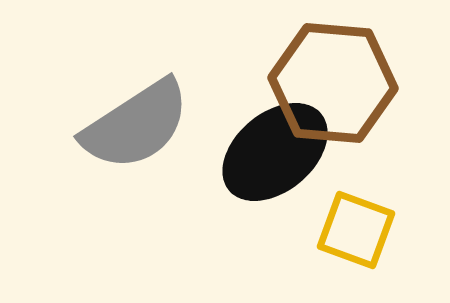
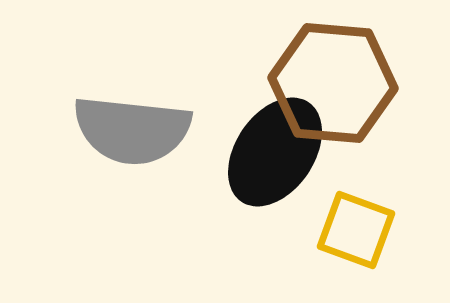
gray semicircle: moved 4 px left, 5 px down; rotated 39 degrees clockwise
black ellipse: rotated 16 degrees counterclockwise
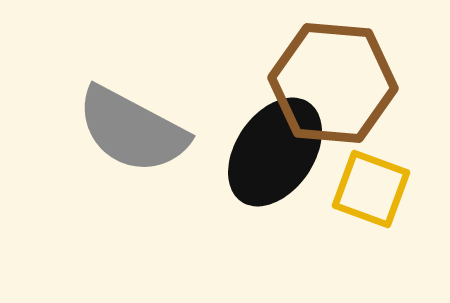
gray semicircle: rotated 22 degrees clockwise
yellow square: moved 15 px right, 41 px up
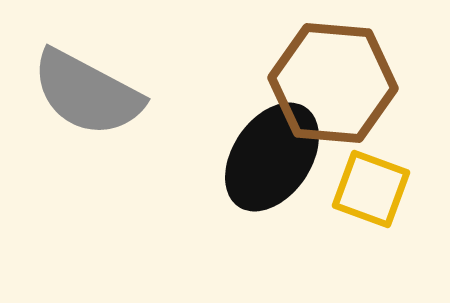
gray semicircle: moved 45 px left, 37 px up
black ellipse: moved 3 px left, 5 px down
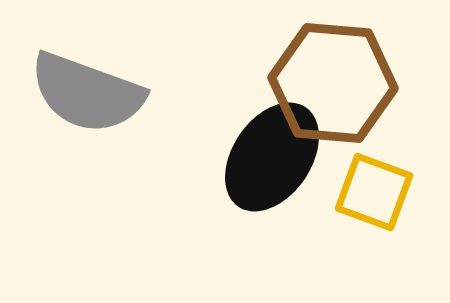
gray semicircle: rotated 8 degrees counterclockwise
yellow square: moved 3 px right, 3 px down
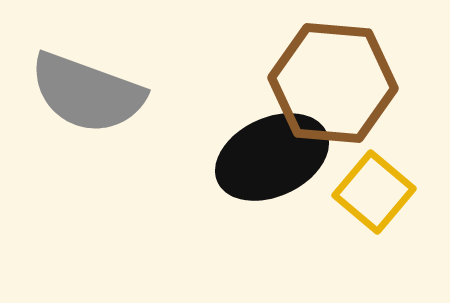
black ellipse: rotated 31 degrees clockwise
yellow square: rotated 20 degrees clockwise
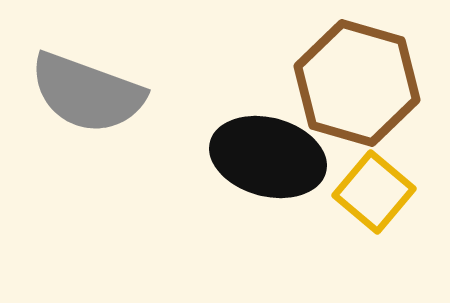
brown hexagon: moved 24 px right; rotated 11 degrees clockwise
black ellipse: moved 4 px left; rotated 40 degrees clockwise
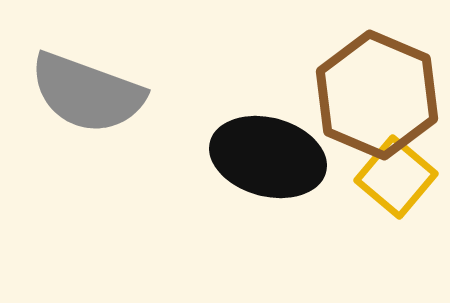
brown hexagon: moved 20 px right, 12 px down; rotated 7 degrees clockwise
yellow square: moved 22 px right, 15 px up
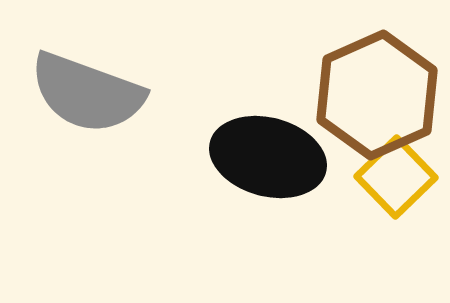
brown hexagon: rotated 13 degrees clockwise
yellow square: rotated 6 degrees clockwise
